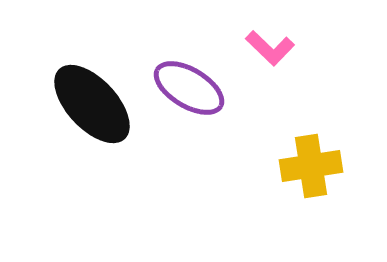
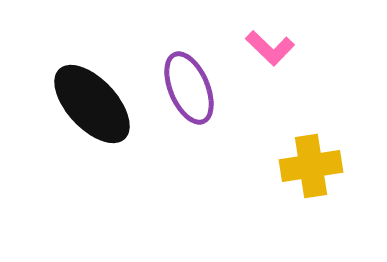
purple ellipse: rotated 36 degrees clockwise
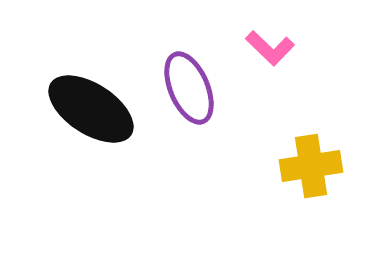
black ellipse: moved 1 px left, 5 px down; rotated 14 degrees counterclockwise
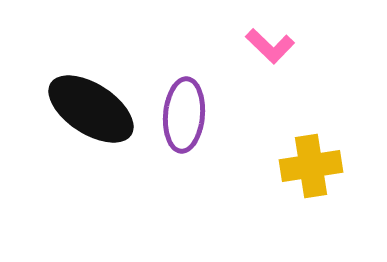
pink L-shape: moved 2 px up
purple ellipse: moved 5 px left, 27 px down; rotated 28 degrees clockwise
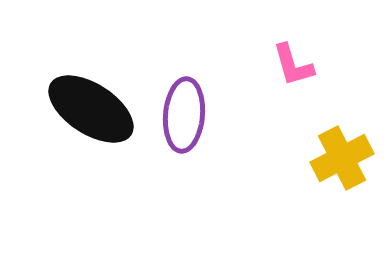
pink L-shape: moved 23 px right, 19 px down; rotated 30 degrees clockwise
yellow cross: moved 31 px right, 8 px up; rotated 18 degrees counterclockwise
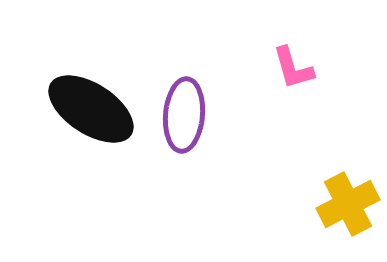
pink L-shape: moved 3 px down
yellow cross: moved 6 px right, 46 px down
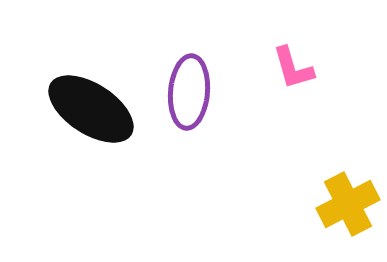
purple ellipse: moved 5 px right, 23 px up
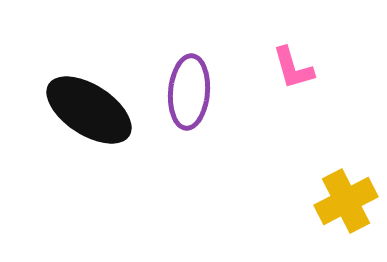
black ellipse: moved 2 px left, 1 px down
yellow cross: moved 2 px left, 3 px up
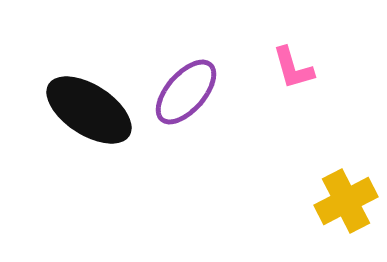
purple ellipse: moved 3 px left; rotated 36 degrees clockwise
